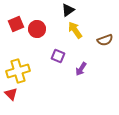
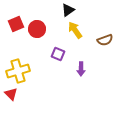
purple square: moved 2 px up
purple arrow: rotated 32 degrees counterclockwise
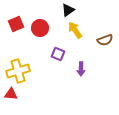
red circle: moved 3 px right, 1 px up
red triangle: rotated 40 degrees counterclockwise
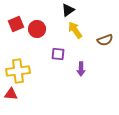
red circle: moved 3 px left, 1 px down
purple square: rotated 16 degrees counterclockwise
yellow cross: rotated 10 degrees clockwise
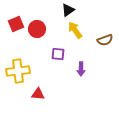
red triangle: moved 27 px right
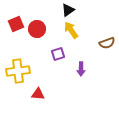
yellow arrow: moved 4 px left
brown semicircle: moved 2 px right, 3 px down
purple square: rotated 24 degrees counterclockwise
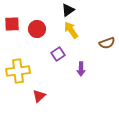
red square: moved 4 px left; rotated 21 degrees clockwise
purple square: rotated 16 degrees counterclockwise
red triangle: moved 1 px right, 2 px down; rotated 48 degrees counterclockwise
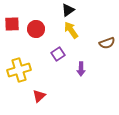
red circle: moved 1 px left
yellow cross: moved 1 px right, 1 px up; rotated 10 degrees counterclockwise
